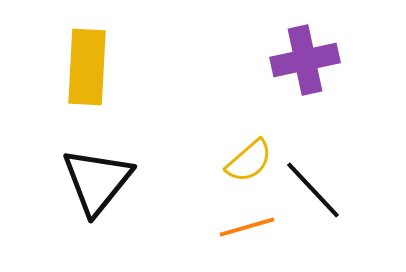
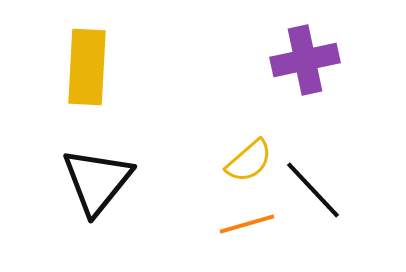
orange line: moved 3 px up
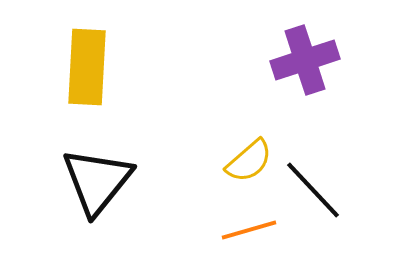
purple cross: rotated 6 degrees counterclockwise
orange line: moved 2 px right, 6 px down
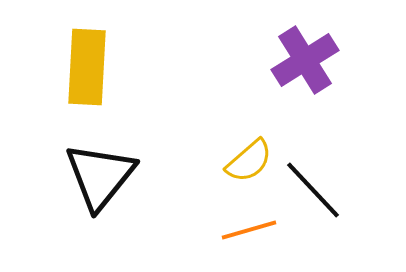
purple cross: rotated 14 degrees counterclockwise
black triangle: moved 3 px right, 5 px up
